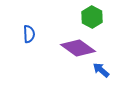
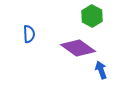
green hexagon: moved 1 px up
blue arrow: rotated 30 degrees clockwise
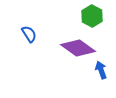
blue semicircle: rotated 30 degrees counterclockwise
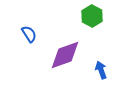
purple diamond: moved 13 px left, 7 px down; rotated 56 degrees counterclockwise
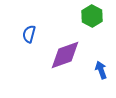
blue semicircle: rotated 132 degrees counterclockwise
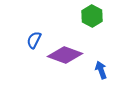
blue semicircle: moved 5 px right, 6 px down; rotated 12 degrees clockwise
purple diamond: rotated 40 degrees clockwise
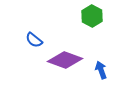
blue semicircle: rotated 78 degrees counterclockwise
purple diamond: moved 5 px down
